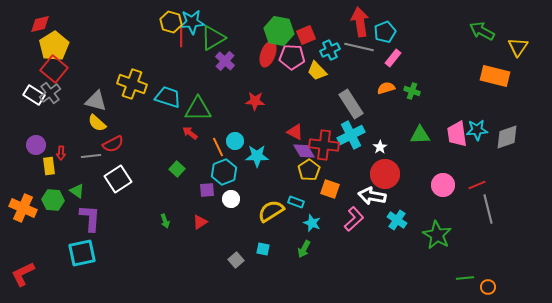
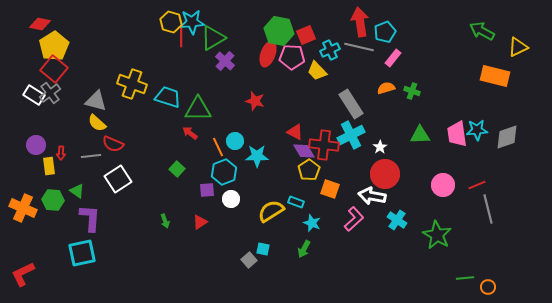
red diamond at (40, 24): rotated 25 degrees clockwise
yellow triangle at (518, 47): rotated 30 degrees clockwise
red star at (255, 101): rotated 12 degrees clockwise
red semicircle at (113, 144): rotated 50 degrees clockwise
gray square at (236, 260): moved 13 px right
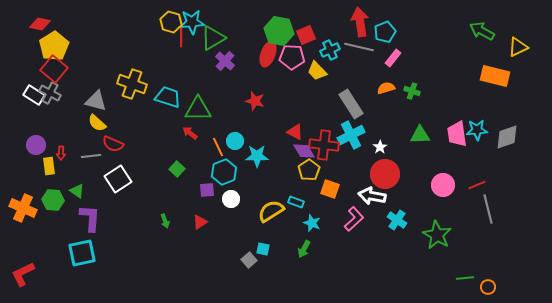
gray cross at (50, 93): rotated 25 degrees counterclockwise
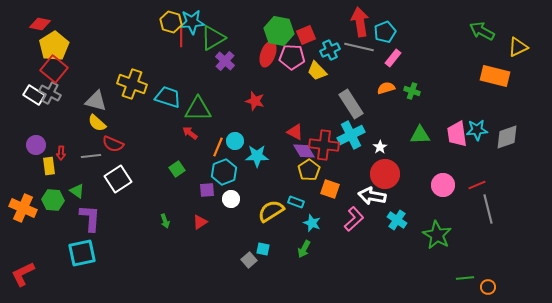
orange line at (218, 147): rotated 48 degrees clockwise
green square at (177, 169): rotated 14 degrees clockwise
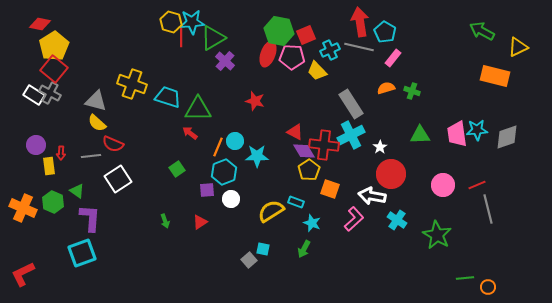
cyan pentagon at (385, 32): rotated 20 degrees counterclockwise
red circle at (385, 174): moved 6 px right
green hexagon at (53, 200): moved 2 px down; rotated 20 degrees clockwise
cyan square at (82, 253): rotated 8 degrees counterclockwise
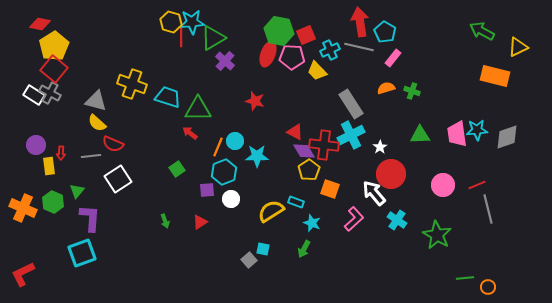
green triangle at (77, 191): rotated 35 degrees clockwise
white arrow at (372, 196): moved 2 px right, 3 px up; rotated 40 degrees clockwise
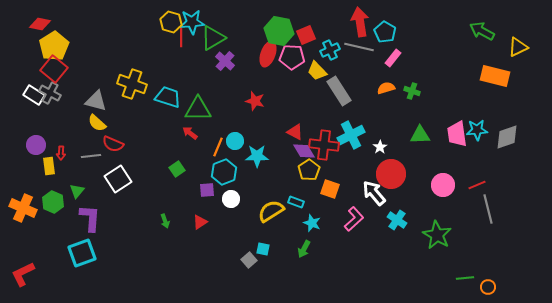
gray rectangle at (351, 104): moved 12 px left, 13 px up
